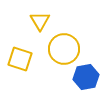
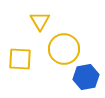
yellow square: rotated 15 degrees counterclockwise
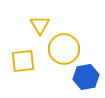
yellow triangle: moved 4 px down
yellow square: moved 3 px right, 2 px down; rotated 10 degrees counterclockwise
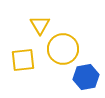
yellow circle: moved 1 px left
yellow square: moved 1 px up
